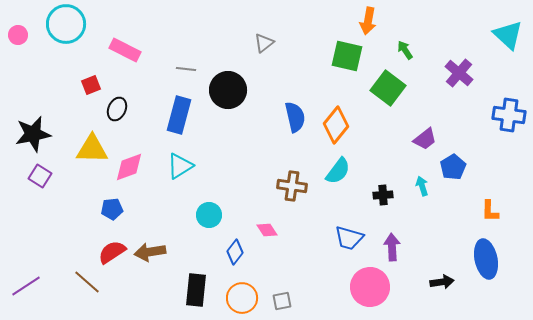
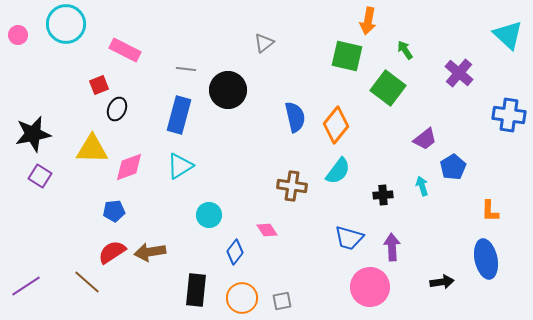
red square at (91, 85): moved 8 px right
blue pentagon at (112, 209): moved 2 px right, 2 px down
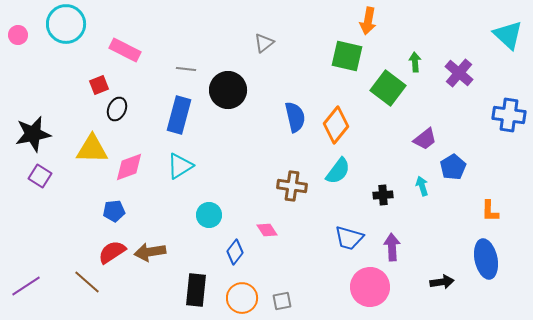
green arrow at (405, 50): moved 10 px right, 12 px down; rotated 30 degrees clockwise
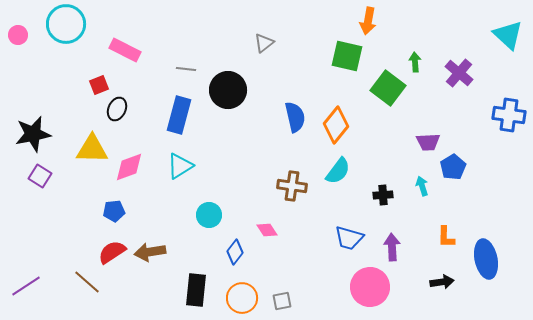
purple trapezoid at (425, 139): moved 3 px right, 3 px down; rotated 35 degrees clockwise
orange L-shape at (490, 211): moved 44 px left, 26 px down
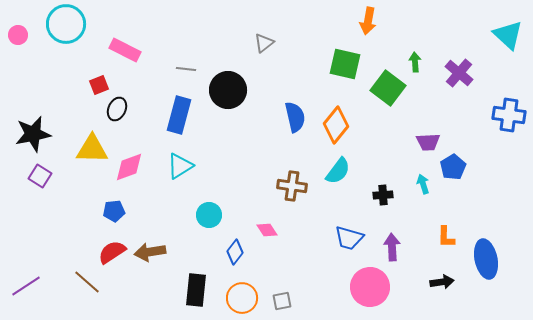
green square at (347, 56): moved 2 px left, 8 px down
cyan arrow at (422, 186): moved 1 px right, 2 px up
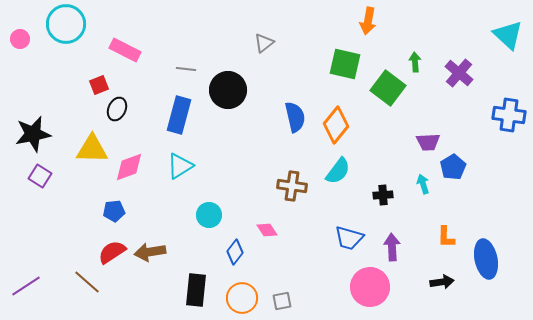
pink circle at (18, 35): moved 2 px right, 4 px down
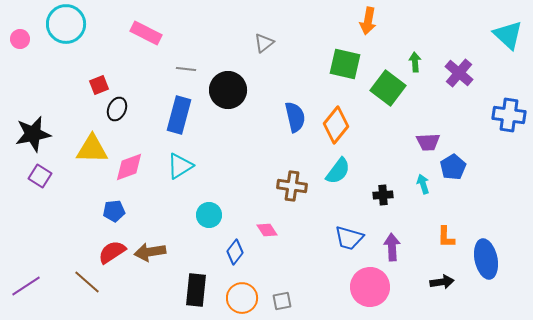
pink rectangle at (125, 50): moved 21 px right, 17 px up
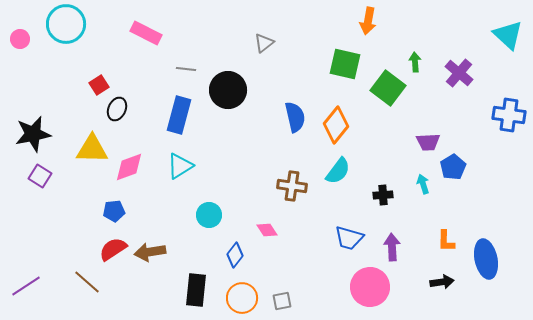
red square at (99, 85): rotated 12 degrees counterclockwise
orange L-shape at (446, 237): moved 4 px down
red semicircle at (112, 252): moved 1 px right, 3 px up
blue diamond at (235, 252): moved 3 px down
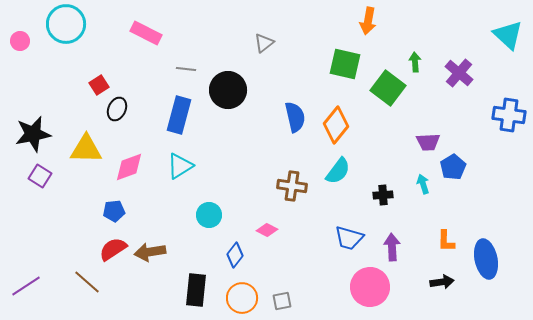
pink circle at (20, 39): moved 2 px down
yellow triangle at (92, 149): moved 6 px left
pink diamond at (267, 230): rotated 30 degrees counterclockwise
